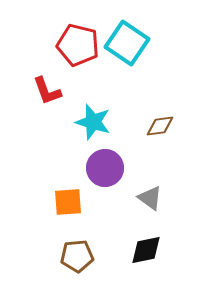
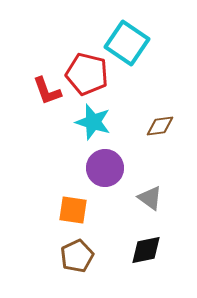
red pentagon: moved 9 px right, 29 px down
orange square: moved 5 px right, 8 px down; rotated 12 degrees clockwise
brown pentagon: rotated 20 degrees counterclockwise
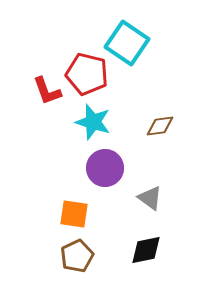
orange square: moved 1 px right, 4 px down
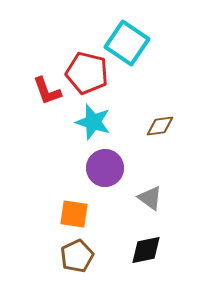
red pentagon: moved 1 px up
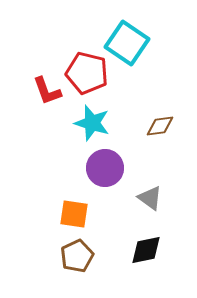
cyan star: moved 1 px left, 1 px down
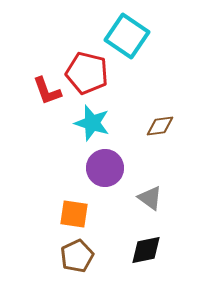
cyan square: moved 7 px up
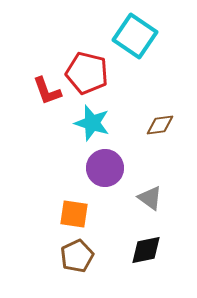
cyan square: moved 8 px right
brown diamond: moved 1 px up
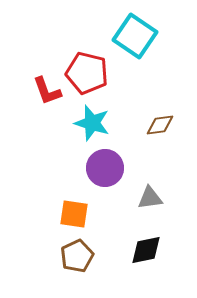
gray triangle: rotated 44 degrees counterclockwise
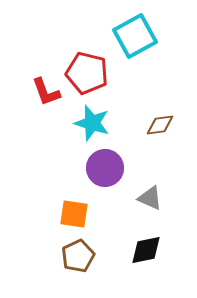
cyan square: rotated 27 degrees clockwise
red L-shape: moved 1 px left, 1 px down
gray triangle: rotated 32 degrees clockwise
brown pentagon: moved 1 px right
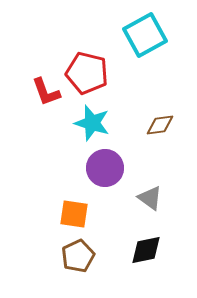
cyan square: moved 10 px right, 1 px up
gray triangle: rotated 12 degrees clockwise
